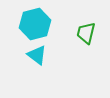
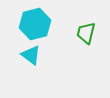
cyan triangle: moved 6 px left
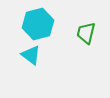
cyan hexagon: moved 3 px right
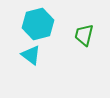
green trapezoid: moved 2 px left, 2 px down
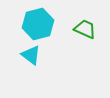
green trapezoid: moved 1 px right, 6 px up; rotated 100 degrees clockwise
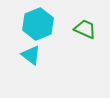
cyan hexagon: rotated 8 degrees counterclockwise
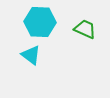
cyan hexagon: moved 2 px right, 2 px up; rotated 24 degrees clockwise
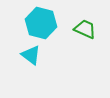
cyan hexagon: moved 1 px right, 1 px down; rotated 12 degrees clockwise
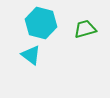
green trapezoid: rotated 40 degrees counterclockwise
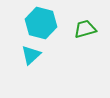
cyan triangle: rotated 40 degrees clockwise
